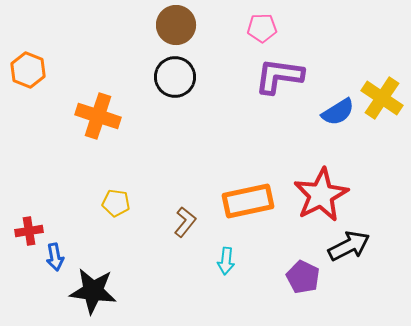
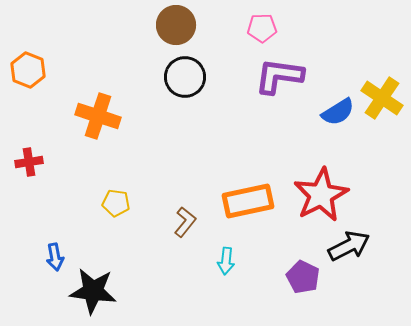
black circle: moved 10 px right
red cross: moved 69 px up
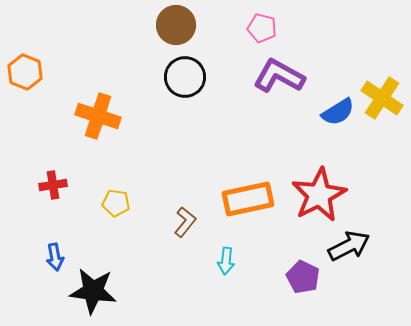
pink pentagon: rotated 16 degrees clockwise
orange hexagon: moved 3 px left, 2 px down
purple L-shape: rotated 21 degrees clockwise
red cross: moved 24 px right, 23 px down
red star: moved 2 px left
orange rectangle: moved 2 px up
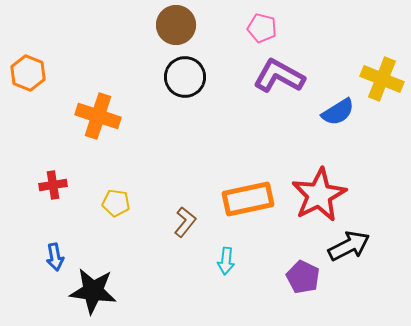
orange hexagon: moved 3 px right, 1 px down
yellow cross: moved 19 px up; rotated 12 degrees counterclockwise
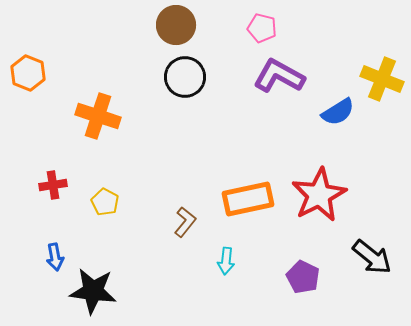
yellow pentagon: moved 11 px left, 1 px up; rotated 20 degrees clockwise
black arrow: moved 23 px right, 11 px down; rotated 66 degrees clockwise
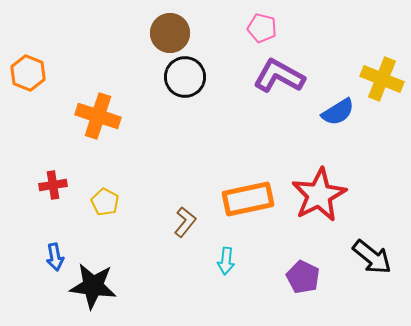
brown circle: moved 6 px left, 8 px down
black star: moved 5 px up
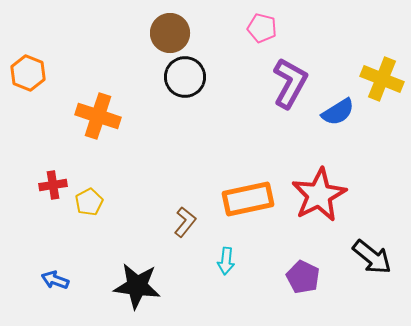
purple L-shape: moved 11 px right, 7 px down; rotated 90 degrees clockwise
yellow pentagon: moved 16 px left; rotated 16 degrees clockwise
blue arrow: moved 23 px down; rotated 120 degrees clockwise
black star: moved 44 px right
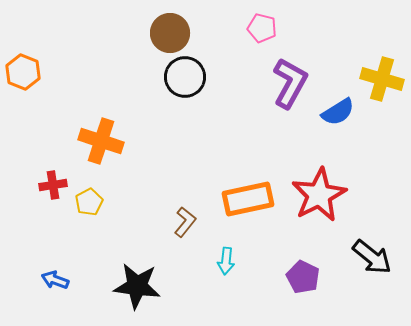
orange hexagon: moved 5 px left, 1 px up
yellow cross: rotated 6 degrees counterclockwise
orange cross: moved 3 px right, 25 px down
